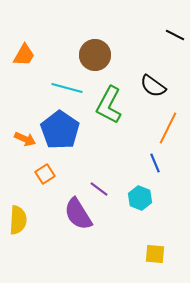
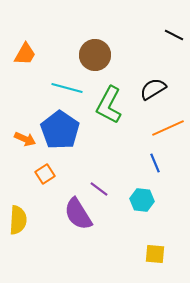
black line: moved 1 px left
orange trapezoid: moved 1 px right, 1 px up
black semicircle: moved 3 px down; rotated 112 degrees clockwise
orange line: rotated 40 degrees clockwise
cyan hexagon: moved 2 px right, 2 px down; rotated 15 degrees counterclockwise
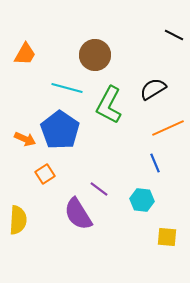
yellow square: moved 12 px right, 17 px up
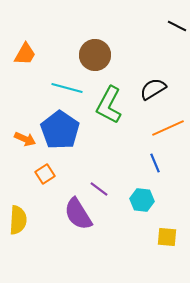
black line: moved 3 px right, 9 px up
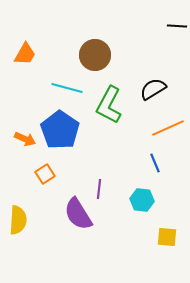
black line: rotated 24 degrees counterclockwise
purple line: rotated 60 degrees clockwise
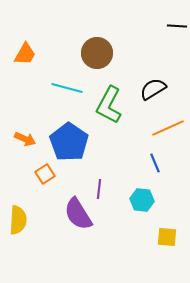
brown circle: moved 2 px right, 2 px up
blue pentagon: moved 9 px right, 12 px down
